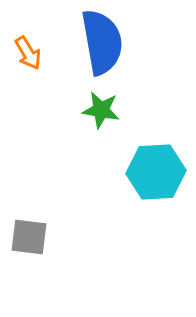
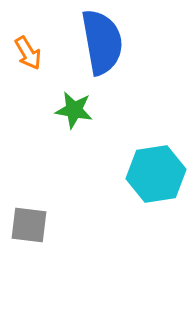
green star: moved 27 px left
cyan hexagon: moved 2 px down; rotated 6 degrees counterclockwise
gray square: moved 12 px up
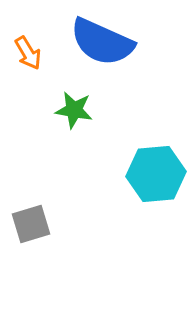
blue semicircle: rotated 124 degrees clockwise
cyan hexagon: rotated 4 degrees clockwise
gray square: moved 2 px right, 1 px up; rotated 24 degrees counterclockwise
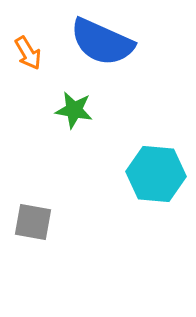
cyan hexagon: rotated 10 degrees clockwise
gray square: moved 2 px right, 2 px up; rotated 27 degrees clockwise
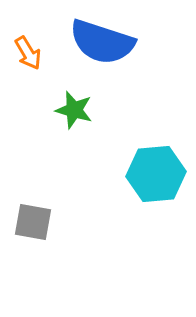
blue semicircle: rotated 6 degrees counterclockwise
green star: rotated 6 degrees clockwise
cyan hexagon: rotated 10 degrees counterclockwise
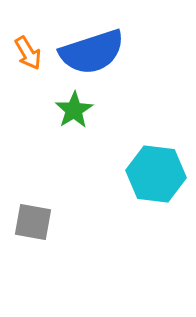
blue semicircle: moved 10 px left, 10 px down; rotated 36 degrees counterclockwise
green star: rotated 24 degrees clockwise
cyan hexagon: rotated 12 degrees clockwise
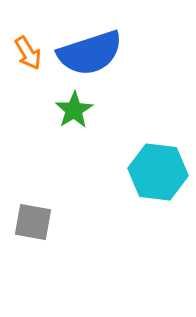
blue semicircle: moved 2 px left, 1 px down
cyan hexagon: moved 2 px right, 2 px up
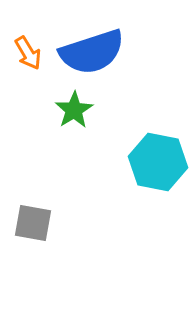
blue semicircle: moved 2 px right, 1 px up
cyan hexagon: moved 10 px up; rotated 4 degrees clockwise
gray square: moved 1 px down
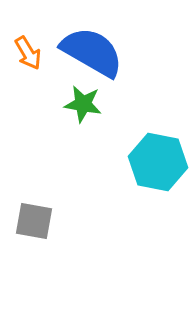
blue semicircle: rotated 132 degrees counterclockwise
green star: moved 9 px right, 6 px up; rotated 30 degrees counterclockwise
gray square: moved 1 px right, 2 px up
